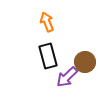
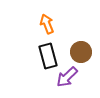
orange arrow: moved 2 px down
brown circle: moved 4 px left, 10 px up
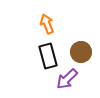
purple arrow: moved 2 px down
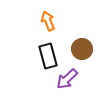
orange arrow: moved 1 px right, 3 px up
brown circle: moved 1 px right, 3 px up
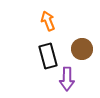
purple arrow: rotated 45 degrees counterclockwise
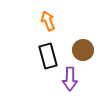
brown circle: moved 1 px right, 1 px down
purple arrow: moved 3 px right
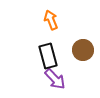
orange arrow: moved 3 px right, 1 px up
purple arrow: moved 15 px left; rotated 45 degrees counterclockwise
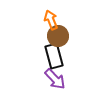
brown circle: moved 25 px left, 14 px up
black rectangle: moved 6 px right
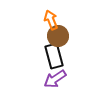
purple arrow: rotated 100 degrees clockwise
